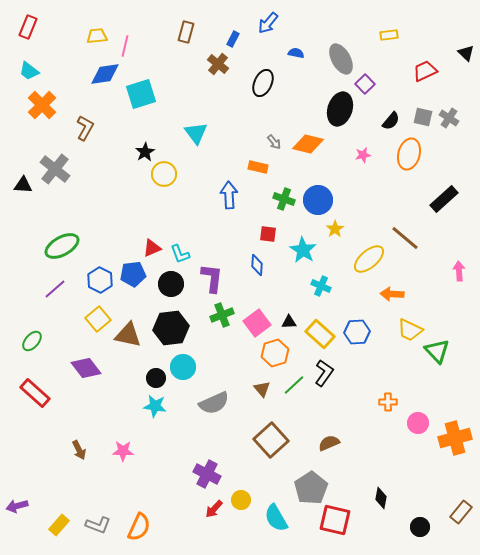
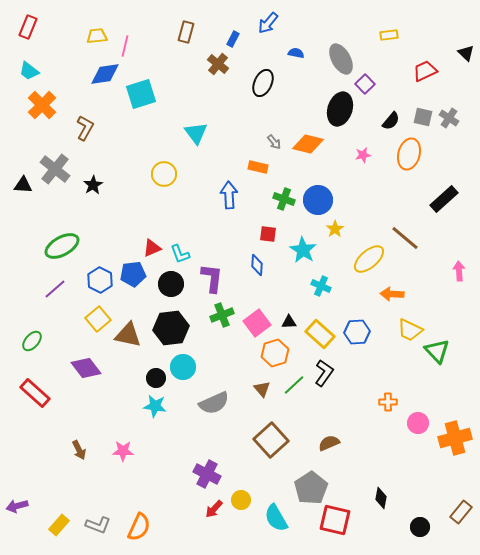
black star at (145, 152): moved 52 px left, 33 px down
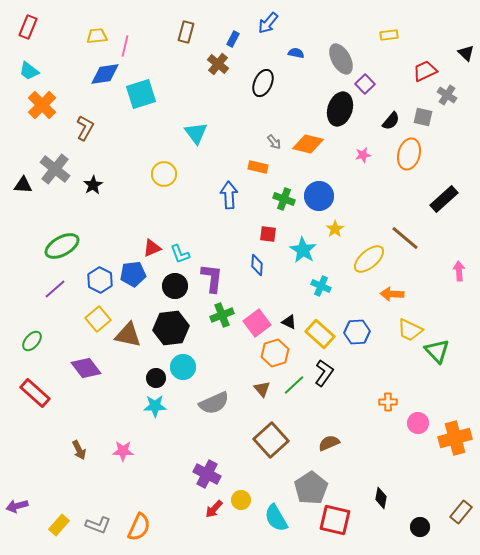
gray cross at (449, 118): moved 2 px left, 23 px up
blue circle at (318, 200): moved 1 px right, 4 px up
black circle at (171, 284): moved 4 px right, 2 px down
black triangle at (289, 322): rotated 28 degrees clockwise
cyan star at (155, 406): rotated 10 degrees counterclockwise
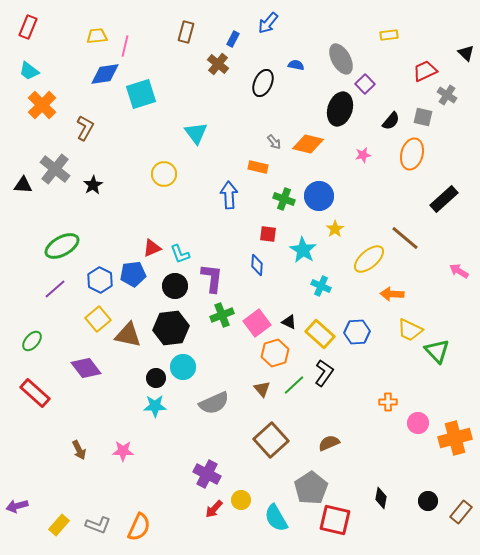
blue semicircle at (296, 53): moved 12 px down
orange ellipse at (409, 154): moved 3 px right
pink arrow at (459, 271): rotated 54 degrees counterclockwise
black circle at (420, 527): moved 8 px right, 26 px up
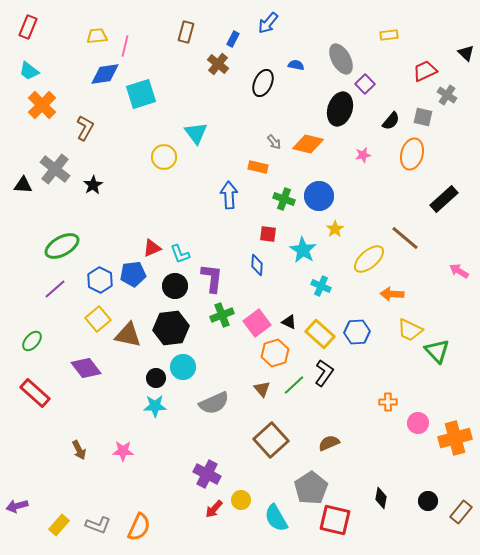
yellow circle at (164, 174): moved 17 px up
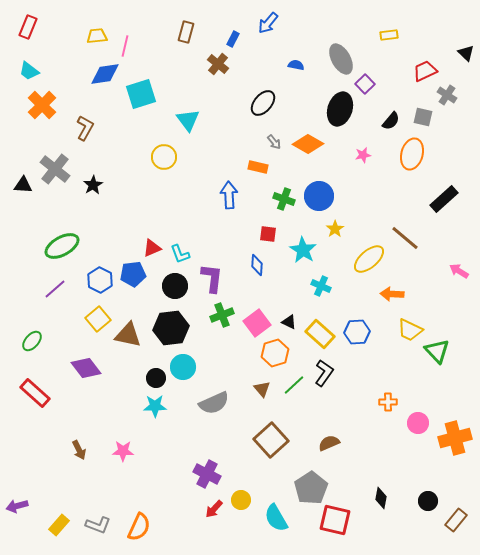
black ellipse at (263, 83): moved 20 px down; rotated 16 degrees clockwise
cyan triangle at (196, 133): moved 8 px left, 13 px up
orange diamond at (308, 144): rotated 16 degrees clockwise
brown rectangle at (461, 512): moved 5 px left, 8 px down
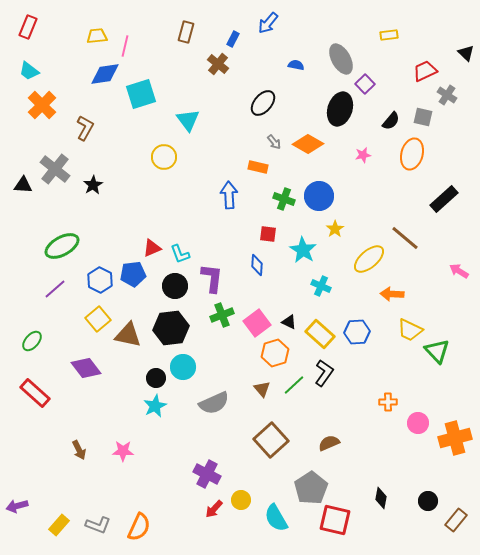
cyan star at (155, 406): rotated 25 degrees counterclockwise
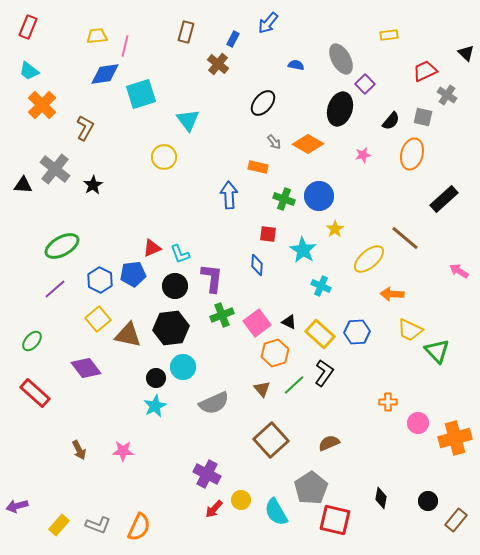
cyan semicircle at (276, 518): moved 6 px up
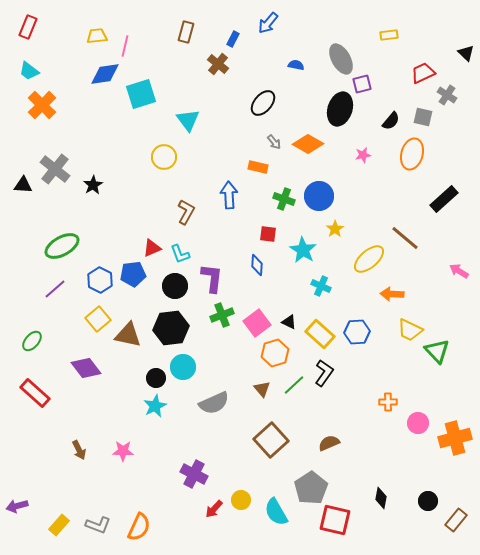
red trapezoid at (425, 71): moved 2 px left, 2 px down
purple square at (365, 84): moved 3 px left; rotated 30 degrees clockwise
brown L-shape at (85, 128): moved 101 px right, 84 px down
purple cross at (207, 474): moved 13 px left
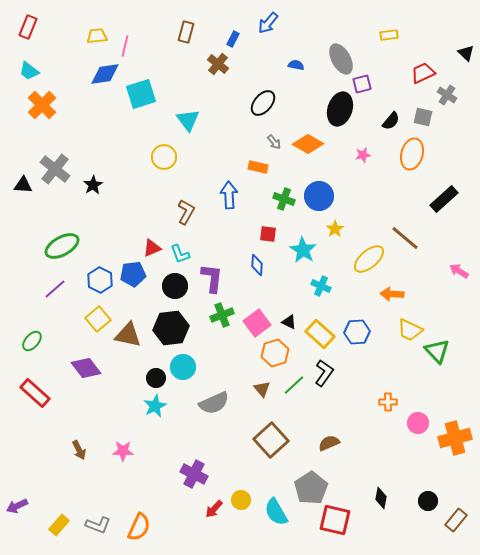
purple arrow at (17, 506): rotated 10 degrees counterclockwise
